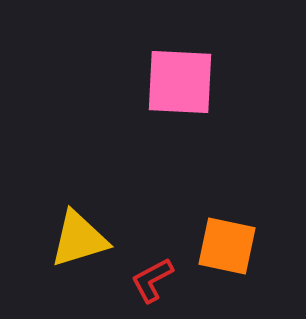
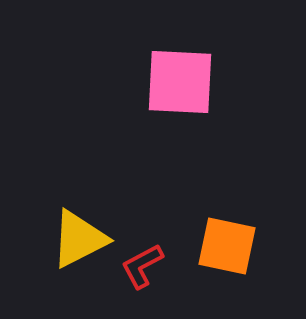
yellow triangle: rotated 10 degrees counterclockwise
red L-shape: moved 10 px left, 14 px up
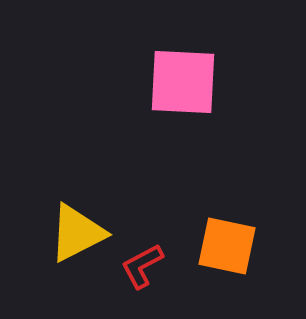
pink square: moved 3 px right
yellow triangle: moved 2 px left, 6 px up
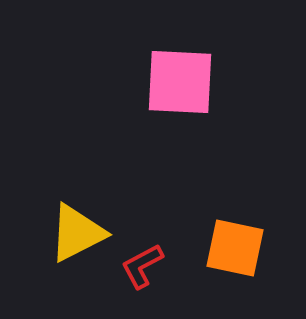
pink square: moved 3 px left
orange square: moved 8 px right, 2 px down
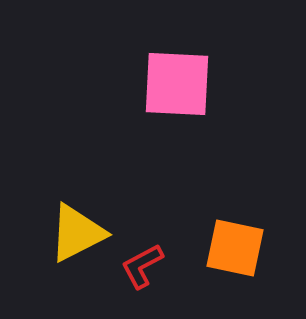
pink square: moved 3 px left, 2 px down
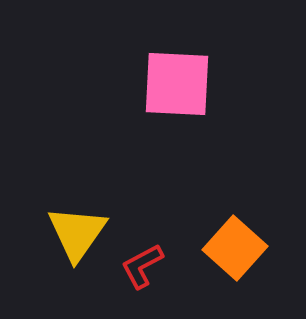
yellow triangle: rotated 28 degrees counterclockwise
orange square: rotated 30 degrees clockwise
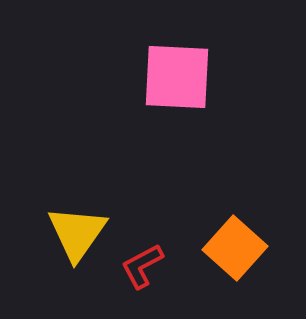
pink square: moved 7 px up
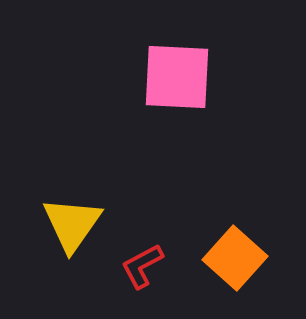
yellow triangle: moved 5 px left, 9 px up
orange square: moved 10 px down
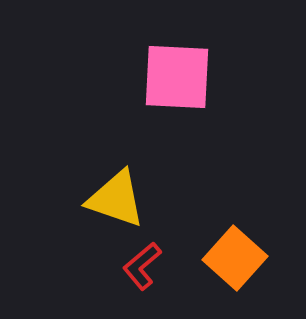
yellow triangle: moved 44 px right, 25 px up; rotated 46 degrees counterclockwise
red L-shape: rotated 12 degrees counterclockwise
